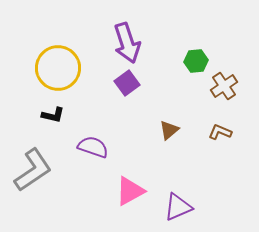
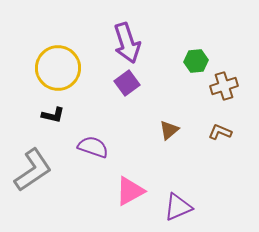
brown cross: rotated 16 degrees clockwise
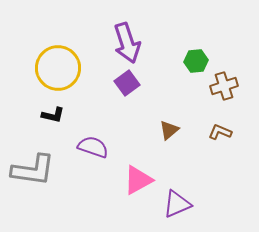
gray L-shape: rotated 42 degrees clockwise
pink triangle: moved 8 px right, 11 px up
purple triangle: moved 1 px left, 3 px up
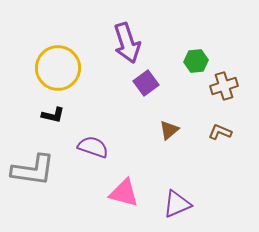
purple square: moved 19 px right
pink triangle: moved 14 px left, 13 px down; rotated 44 degrees clockwise
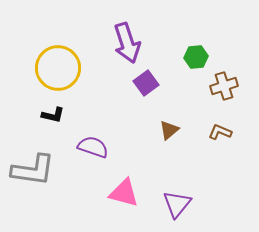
green hexagon: moved 4 px up
purple triangle: rotated 28 degrees counterclockwise
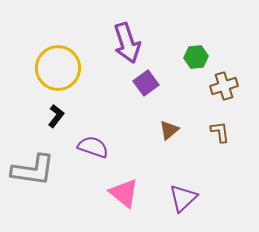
black L-shape: moved 3 px right, 1 px down; rotated 65 degrees counterclockwise
brown L-shape: rotated 60 degrees clockwise
pink triangle: rotated 24 degrees clockwise
purple triangle: moved 6 px right, 6 px up; rotated 8 degrees clockwise
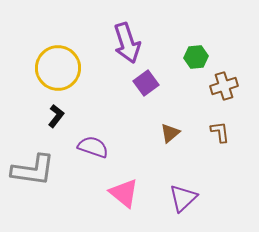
brown triangle: moved 1 px right, 3 px down
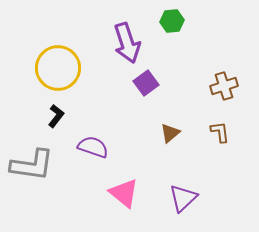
green hexagon: moved 24 px left, 36 px up
gray L-shape: moved 1 px left, 5 px up
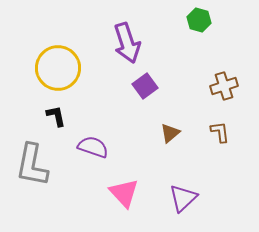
green hexagon: moved 27 px right, 1 px up; rotated 20 degrees clockwise
purple square: moved 1 px left, 3 px down
black L-shape: rotated 50 degrees counterclockwise
gray L-shape: rotated 93 degrees clockwise
pink triangle: rotated 8 degrees clockwise
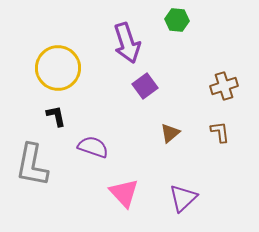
green hexagon: moved 22 px left; rotated 10 degrees counterclockwise
